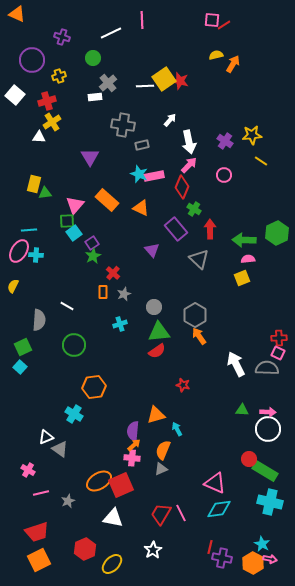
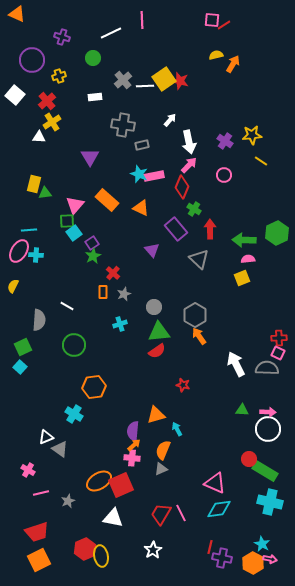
gray cross at (108, 83): moved 15 px right, 3 px up
red cross at (47, 101): rotated 24 degrees counterclockwise
yellow ellipse at (112, 564): moved 11 px left, 8 px up; rotated 55 degrees counterclockwise
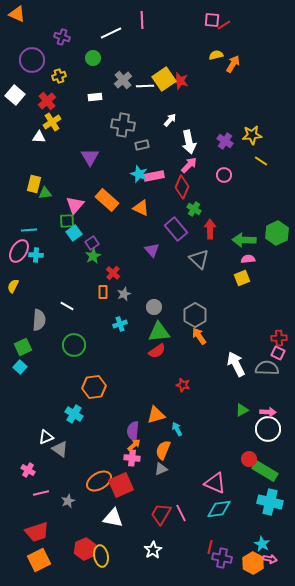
green triangle at (242, 410): rotated 32 degrees counterclockwise
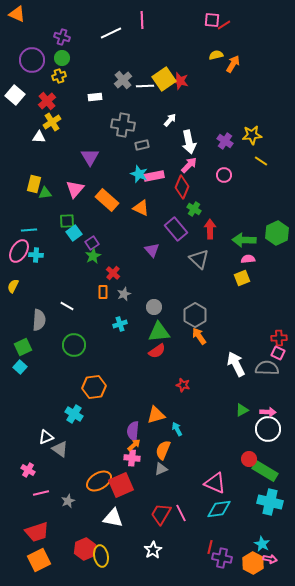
green circle at (93, 58): moved 31 px left
pink triangle at (75, 205): moved 16 px up
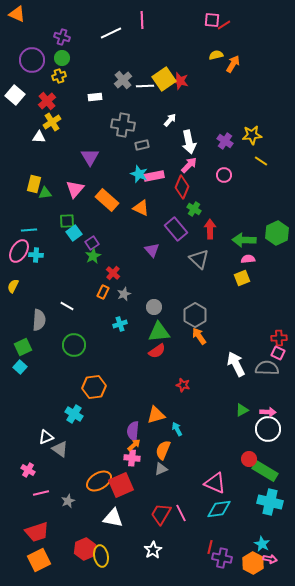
orange rectangle at (103, 292): rotated 24 degrees clockwise
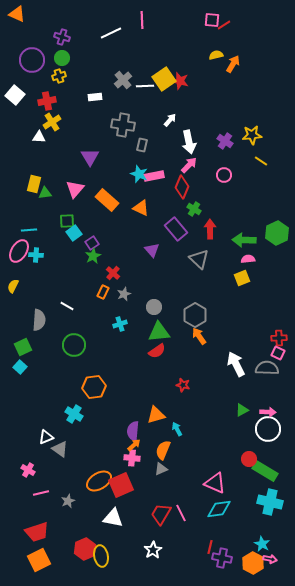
red cross at (47, 101): rotated 30 degrees clockwise
gray rectangle at (142, 145): rotated 64 degrees counterclockwise
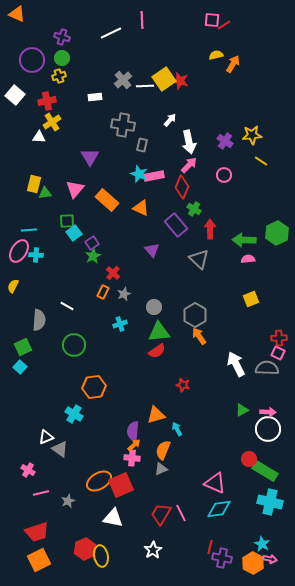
purple rectangle at (176, 229): moved 4 px up
yellow square at (242, 278): moved 9 px right, 21 px down
